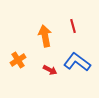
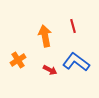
blue L-shape: moved 1 px left
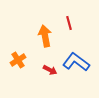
red line: moved 4 px left, 3 px up
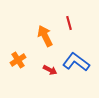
orange arrow: rotated 15 degrees counterclockwise
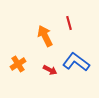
orange cross: moved 4 px down
